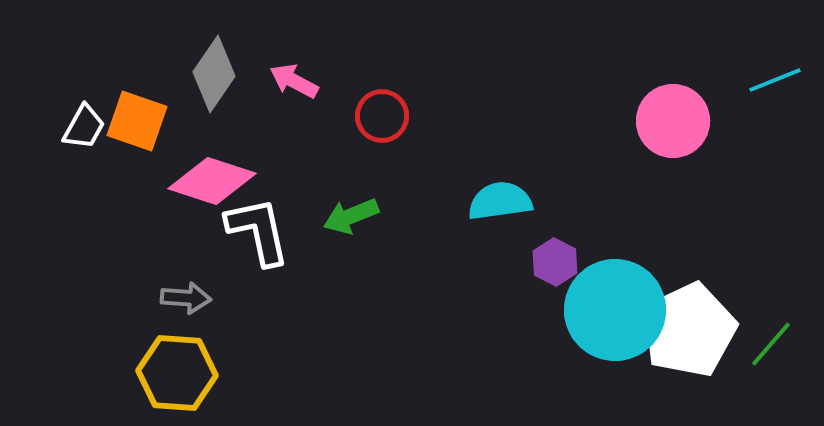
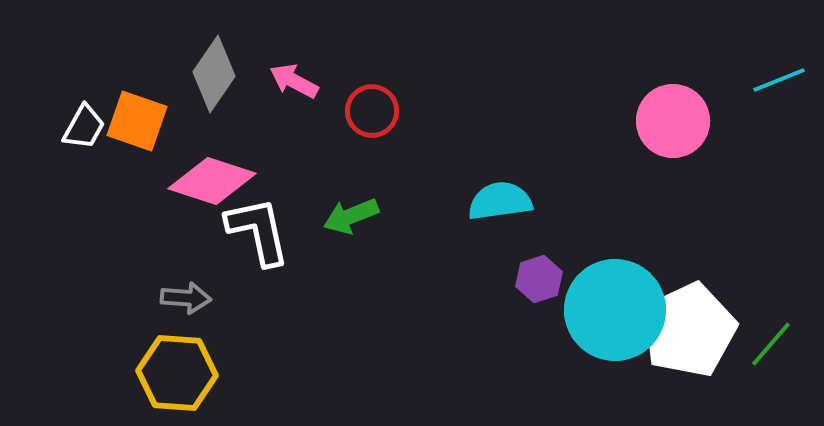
cyan line: moved 4 px right
red circle: moved 10 px left, 5 px up
purple hexagon: moved 16 px left, 17 px down; rotated 15 degrees clockwise
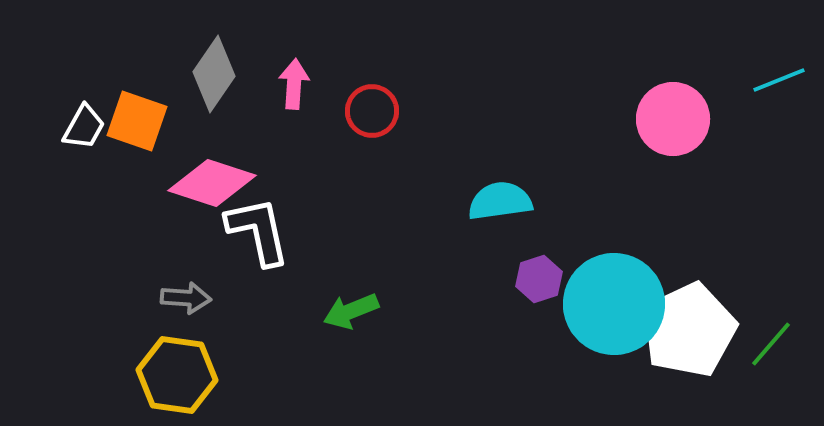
pink arrow: moved 3 px down; rotated 66 degrees clockwise
pink circle: moved 2 px up
pink diamond: moved 2 px down
green arrow: moved 95 px down
cyan circle: moved 1 px left, 6 px up
yellow hexagon: moved 2 px down; rotated 4 degrees clockwise
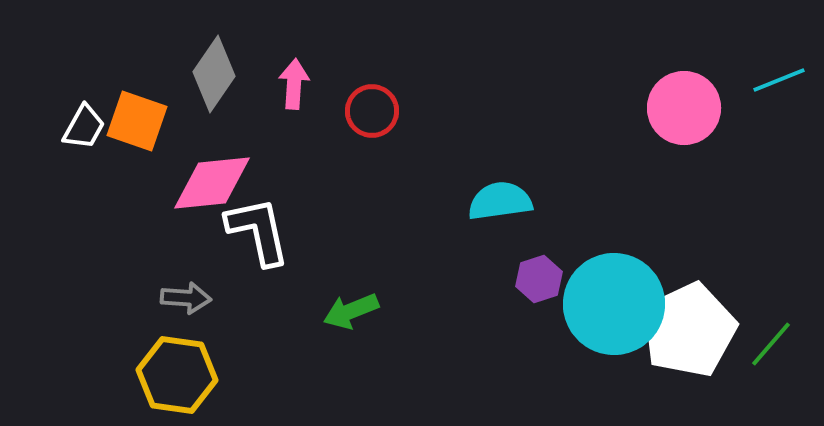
pink circle: moved 11 px right, 11 px up
pink diamond: rotated 24 degrees counterclockwise
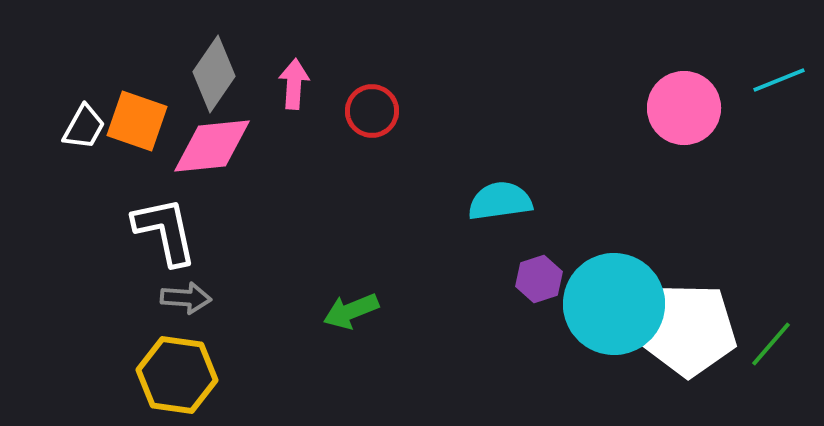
pink diamond: moved 37 px up
white L-shape: moved 93 px left
white pentagon: rotated 26 degrees clockwise
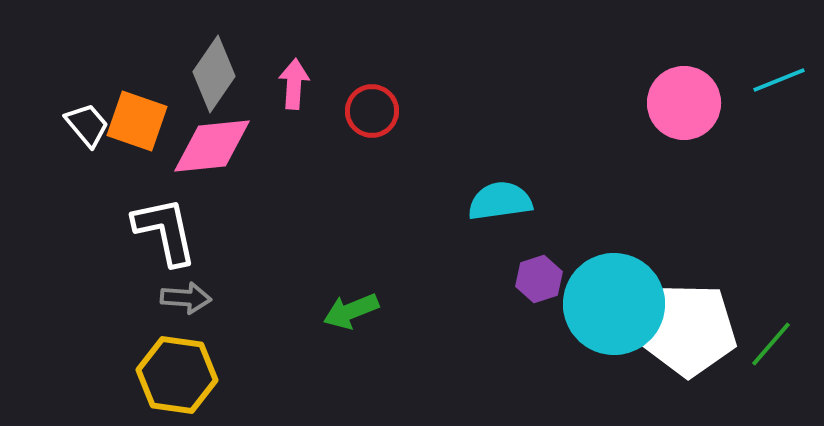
pink circle: moved 5 px up
white trapezoid: moved 3 px right, 2 px up; rotated 69 degrees counterclockwise
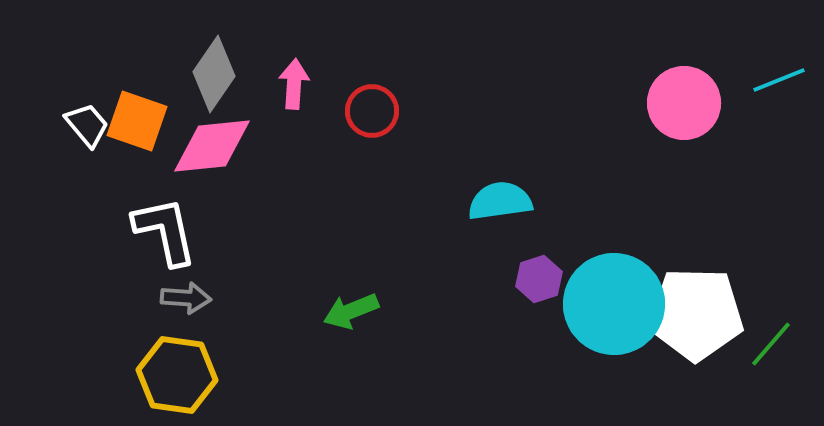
white pentagon: moved 7 px right, 16 px up
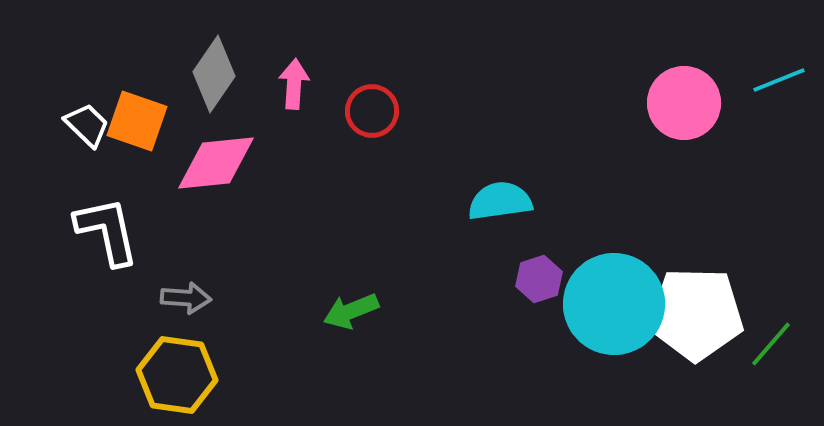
white trapezoid: rotated 6 degrees counterclockwise
pink diamond: moved 4 px right, 17 px down
white L-shape: moved 58 px left
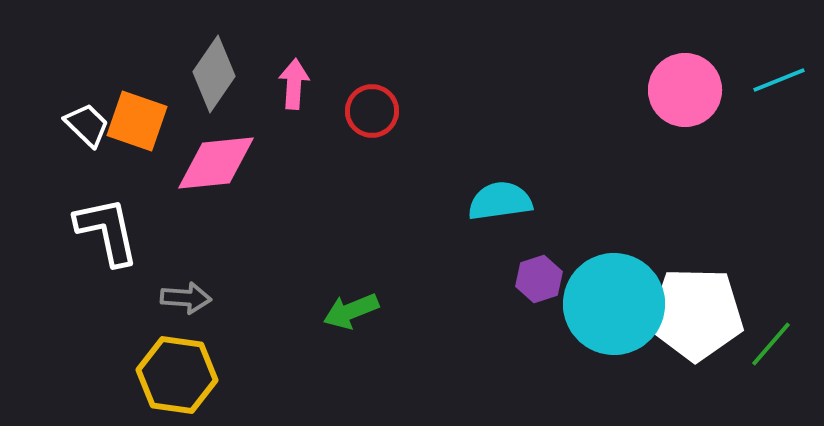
pink circle: moved 1 px right, 13 px up
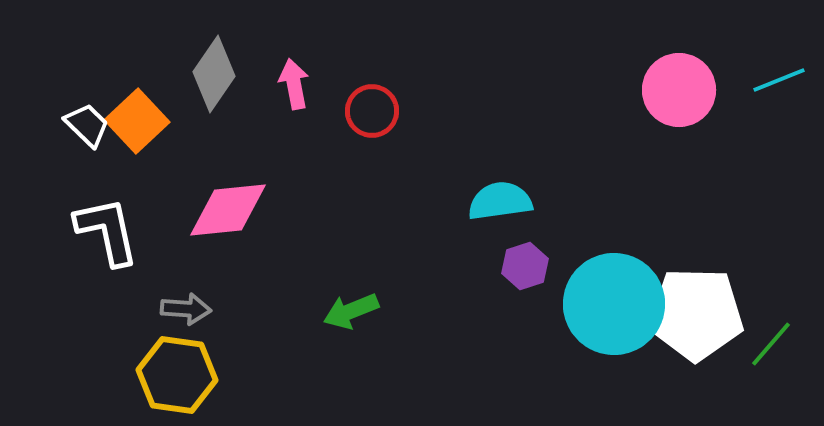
pink arrow: rotated 15 degrees counterclockwise
pink circle: moved 6 px left
orange square: rotated 28 degrees clockwise
pink diamond: moved 12 px right, 47 px down
purple hexagon: moved 14 px left, 13 px up
gray arrow: moved 11 px down
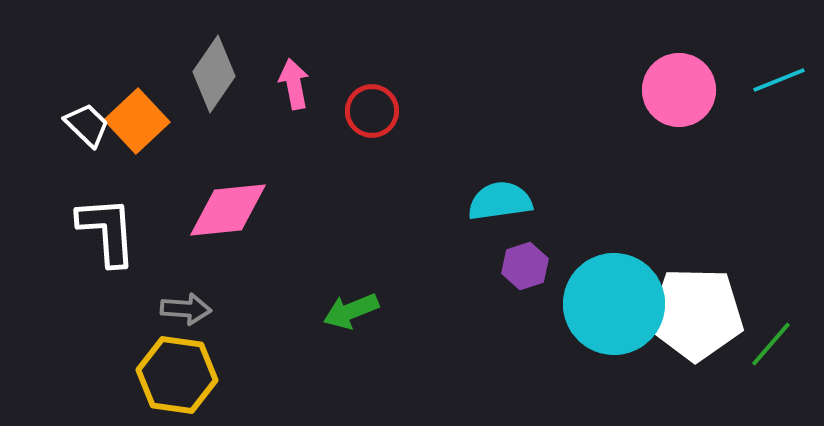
white L-shape: rotated 8 degrees clockwise
